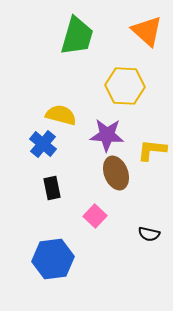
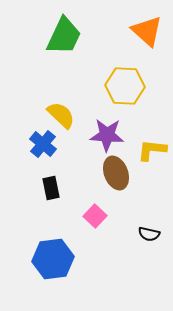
green trapezoid: moved 13 px left; rotated 9 degrees clockwise
yellow semicircle: rotated 28 degrees clockwise
black rectangle: moved 1 px left
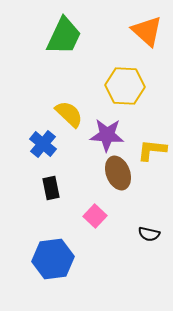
yellow semicircle: moved 8 px right, 1 px up
brown ellipse: moved 2 px right
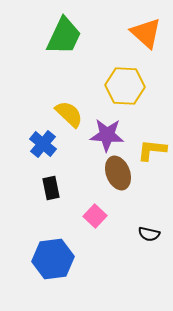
orange triangle: moved 1 px left, 2 px down
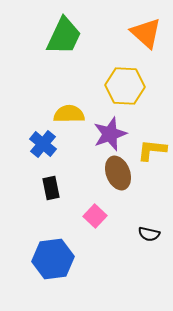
yellow semicircle: rotated 44 degrees counterclockwise
purple star: moved 3 px right, 1 px up; rotated 24 degrees counterclockwise
